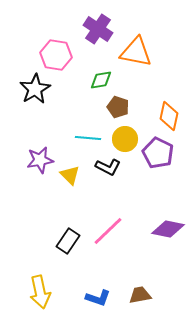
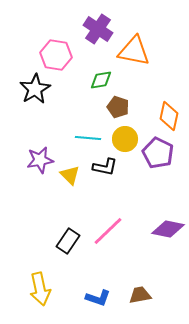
orange triangle: moved 2 px left, 1 px up
black L-shape: moved 3 px left; rotated 15 degrees counterclockwise
yellow arrow: moved 3 px up
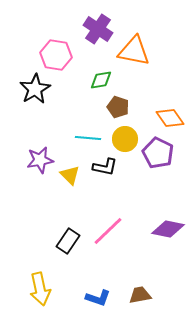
orange diamond: moved 1 px right, 2 px down; rotated 48 degrees counterclockwise
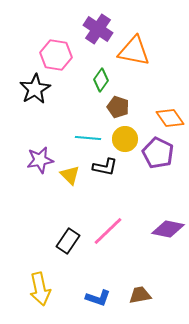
green diamond: rotated 45 degrees counterclockwise
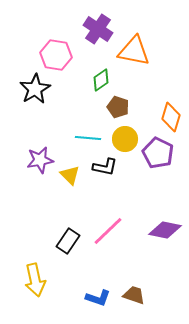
green diamond: rotated 20 degrees clockwise
orange diamond: moved 1 px right, 1 px up; rotated 52 degrees clockwise
purple diamond: moved 3 px left, 1 px down
yellow arrow: moved 5 px left, 9 px up
brown trapezoid: moved 6 px left; rotated 30 degrees clockwise
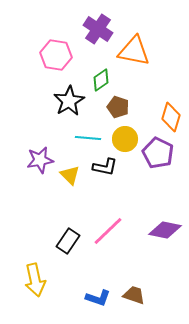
black star: moved 34 px right, 12 px down
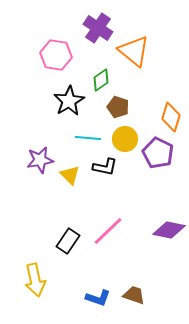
purple cross: moved 1 px up
orange triangle: rotated 28 degrees clockwise
purple diamond: moved 4 px right
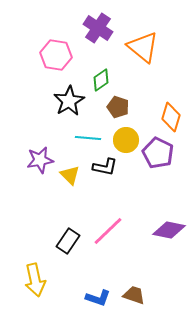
orange triangle: moved 9 px right, 4 px up
yellow circle: moved 1 px right, 1 px down
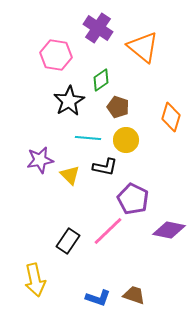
purple pentagon: moved 25 px left, 46 px down
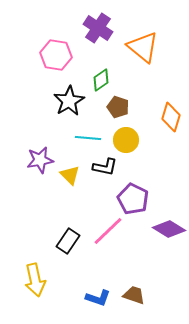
purple diamond: moved 1 px up; rotated 20 degrees clockwise
